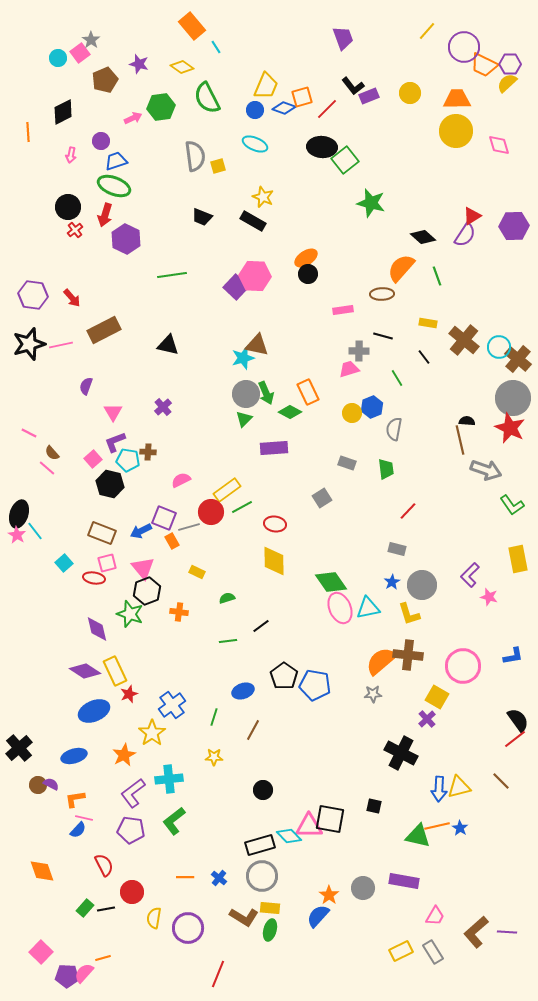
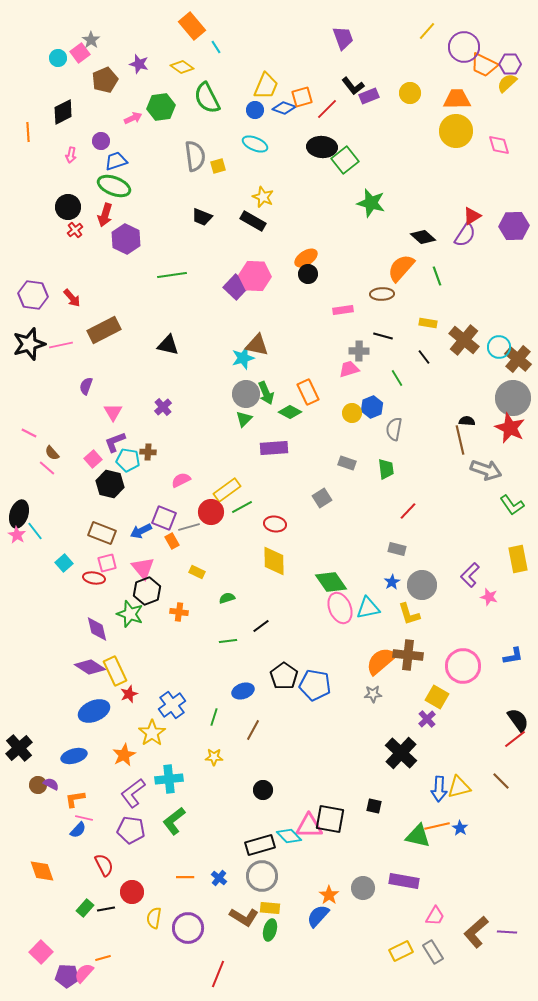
purple diamond at (85, 671): moved 5 px right, 4 px up
black cross at (401, 753): rotated 16 degrees clockwise
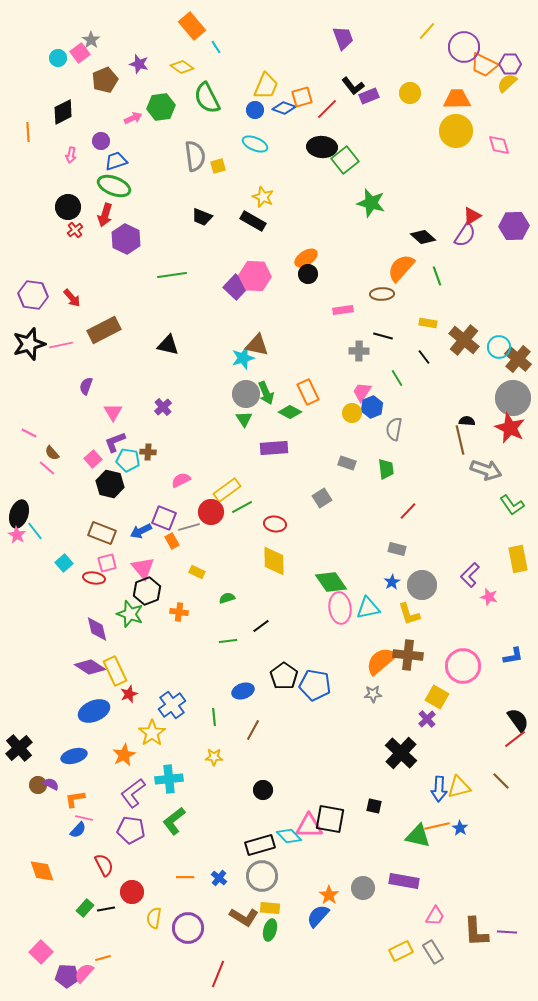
pink trapezoid at (349, 369): moved 13 px right, 23 px down; rotated 40 degrees counterclockwise
green triangle at (244, 419): rotated 18 degrees counterclockwise
pink ellipse at (340, 608): rotated 16 degrees clockwise
green line at (214, 717): rotated 24 degrees counterclockwise
brown L-shape at (476, 932): rotated 52 degrees counterclockwise
